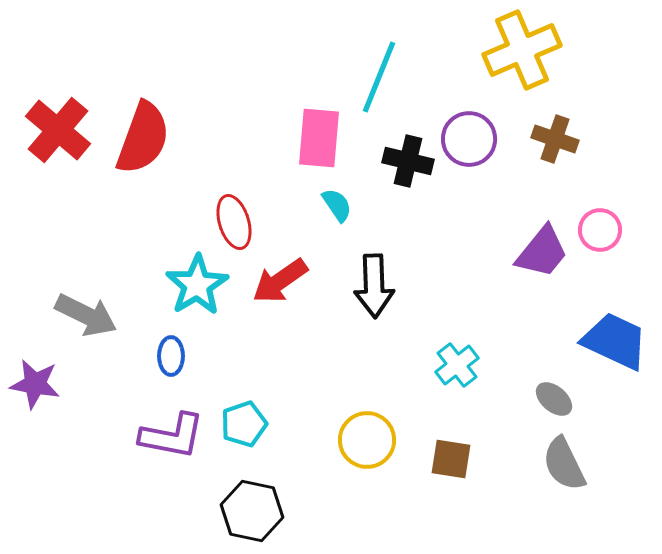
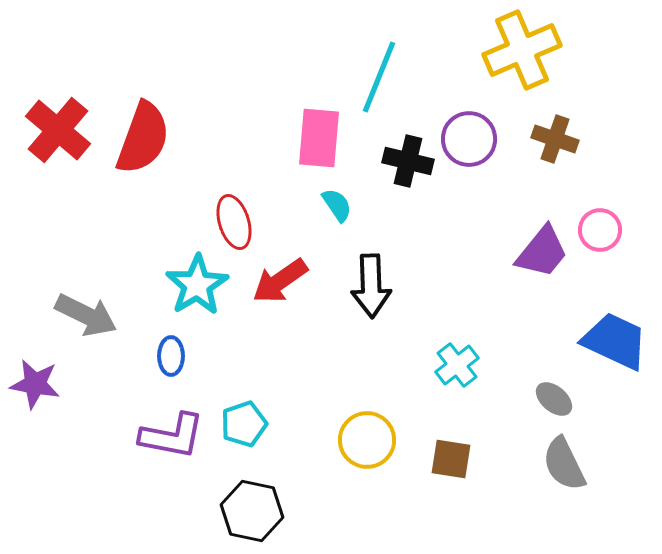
black arrow: moved 3 px left
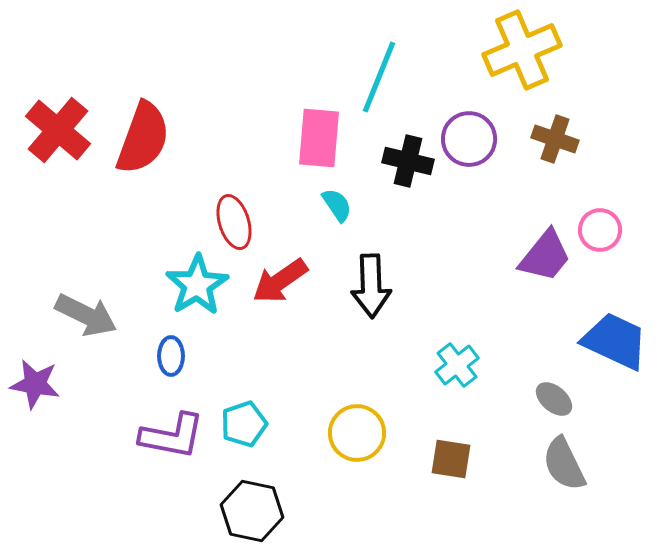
purple trapezoid: moved 3 px right, 4 px down
yellow circle: moved 10 px left, 7 px up
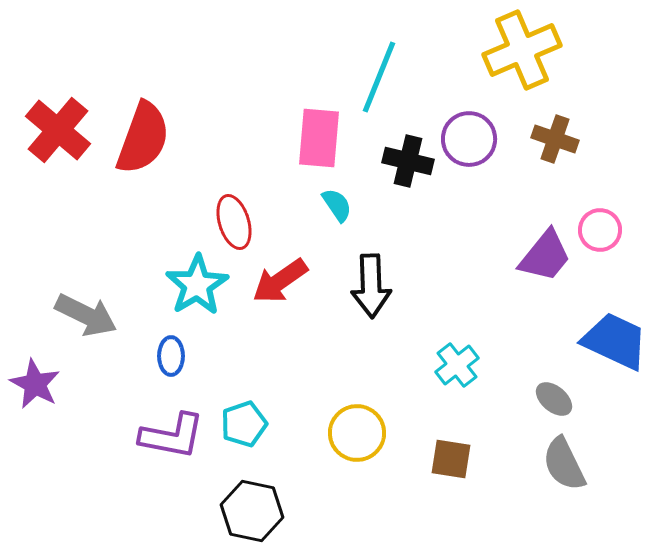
purple star: rotated 18 degrees clockwise
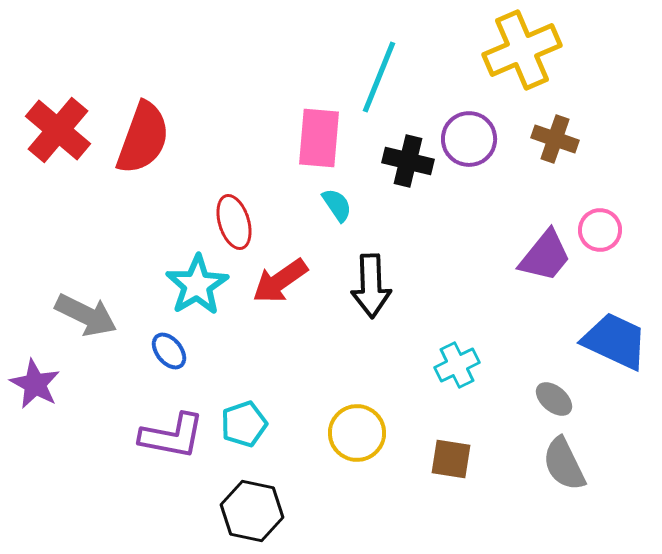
blue ellipse: moved 2 px left, 5 px up; rotated 39 degrees counterclockwise
cyan cross: rotated 12 degrees clockwise
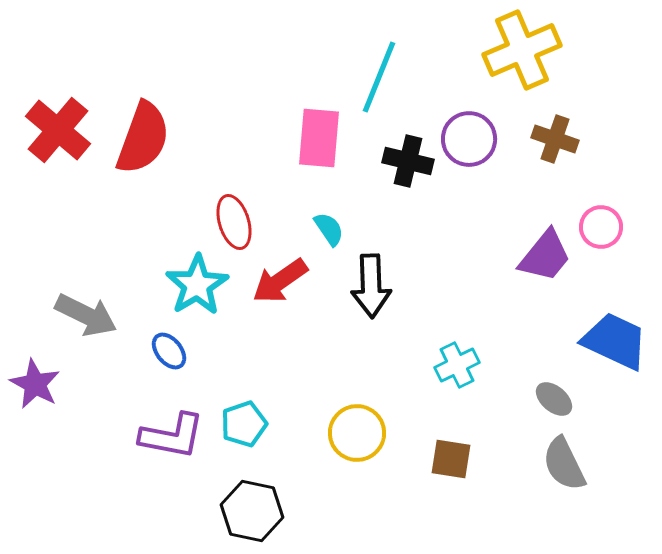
cyan semicircle: moved 8 px left, 24 px down
pink circle: moved 1 px right, 3 px up
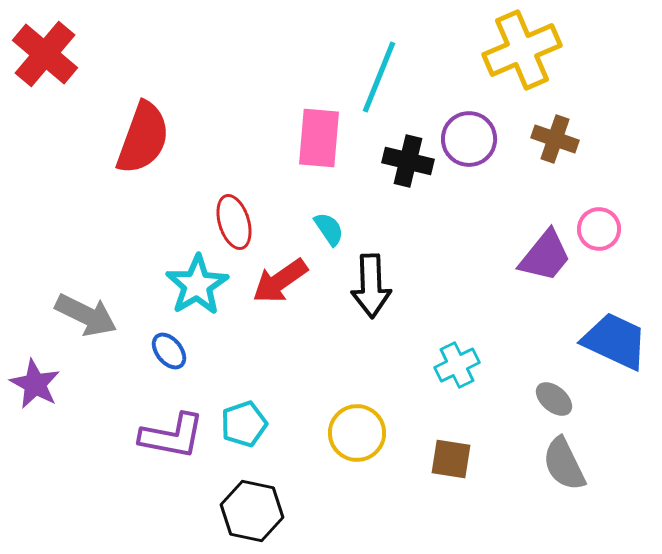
red cross: moved 13 px left, 76 px up
pink circle: moved 2 px left, 2 px down
